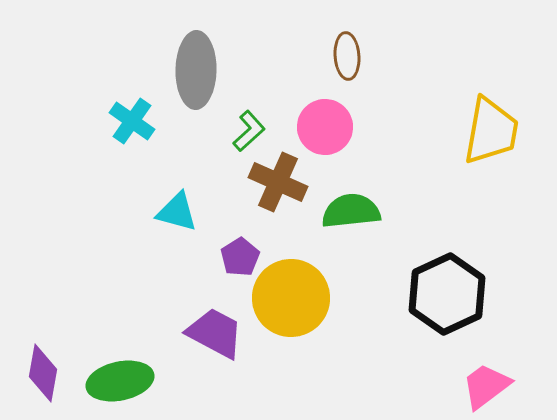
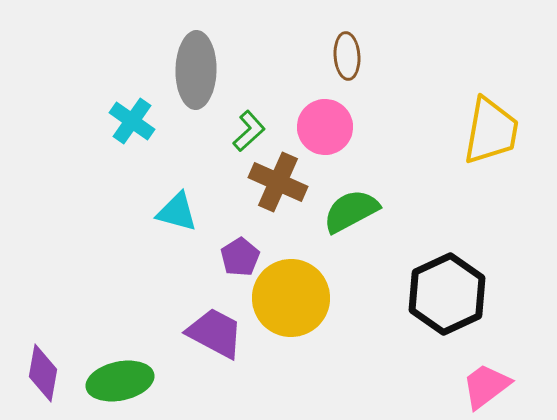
green semicircle: rotated 22 degrees counterclockwise
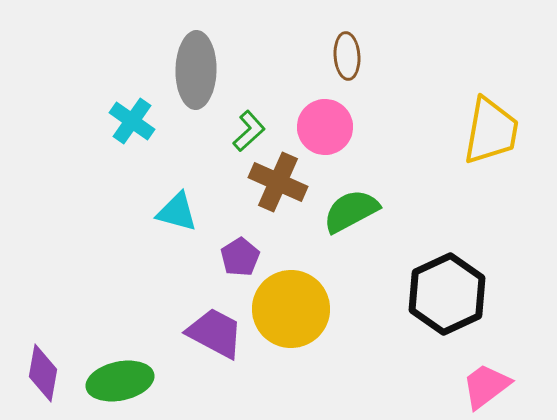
yellow circle: moved 11 px down
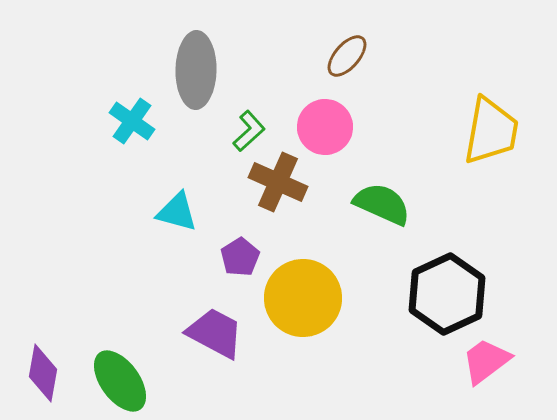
brown ellipse: rotated 45 degrees clockwise
green semicircle: moved 31 px right, 7 px up; rotated 52 degrees clockwise
yellow circle: moved 12 px right, 11 px up
green ellipse: rotated 66 degrees clockwise
pink trapezoid: moved 25 px up
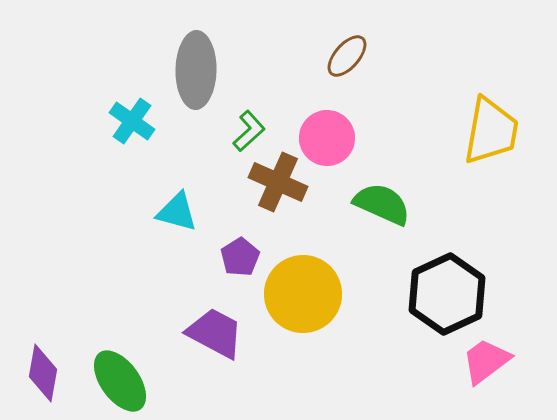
pink circle: moved 2 px right, 11 px down
yellow circle: moved 4 px up
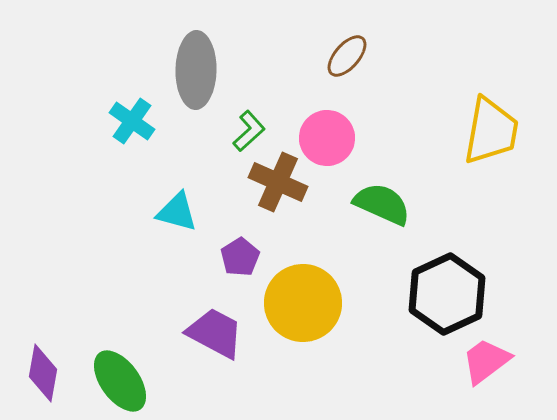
yellow circle: moved 9 px down
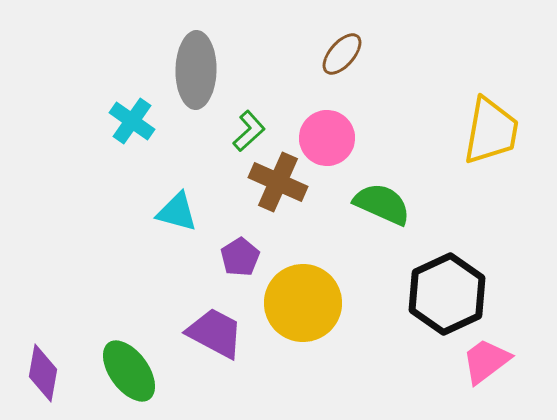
brown ellipse: moved 5 px left, 2 px up
green ellipse: moved 9 px right, 10 px up
